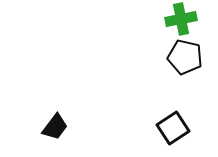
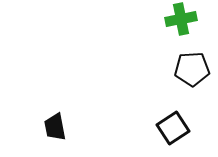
black pentagon: moved 7 px right, 12 px down; rotated 16 degrees counterclockwise
black trapezoid: rotated 132 degrees clockwise
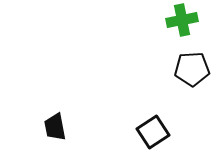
green cross: moved 1 px right, 1 px down
black square: moved 20 px left, 4 px down
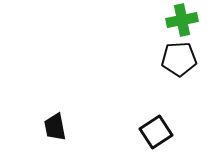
black pentagon: moved 13 px left, 10 px up
black square: moved 3 px right
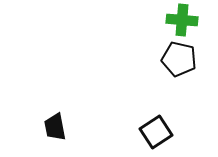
green cross: rotated 16 degrees clockwise
black pentagon: rotated 16 degrees clockwise
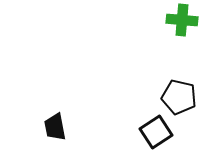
black pentagon: moved 38 px down
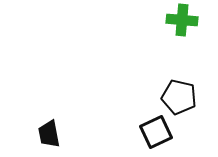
black trapezoid: moved 6 px left, 7 px down
black square: rotated 8 degrees clockwise
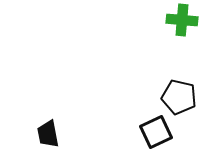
black trapezoid: moved 1 px left
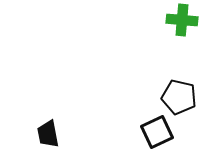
black square: moved 1 px right
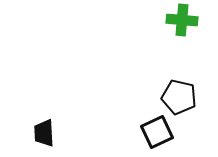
black trapezoid: moved 4 px left, 1 px up; rotated 8 degrees clockwise
